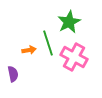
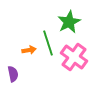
pink cross: rotated 8 degrees clockwise
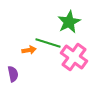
green line: rotated 55 degrees counterclockwise
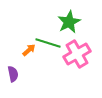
orange arrow: rotated 32 degrees counterclockwise
pink cross: moved 3 px right, 3 px up; rotated 24 degrees clockwise
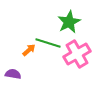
purple semicircle: rotated 70 degrees counterclockwise
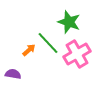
green star: rotated 25 degrees counterclockwise
green line: rotated 30 degrees clockwise
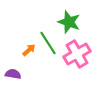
green line: rotated 10 degrees clockwise
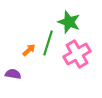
green line: rotated 50 degrees clockwise
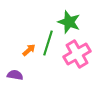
purple semicircle: moved 2 px right, 1 px down
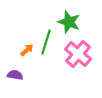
green line: moved 2 px left, 1 px up
orange arrow: moved 2 px left
pink cross: moved 1 px right; rotated 20 degrees counterclockwise
